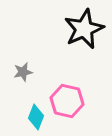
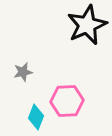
black star: moved 3 px right, 4 px up
pink hexagon: rotated 16 degrees counterclockwise
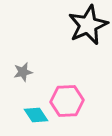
black star: moved 1 px right
cyan diamond: moved 2 px up; rotated 55 degrees counterclockwise
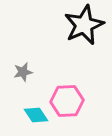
black star: moved 4 px left
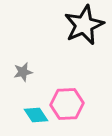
pink hexagon: moved 3 px down
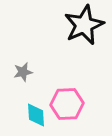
cyan diamond: rotated 30 degrees clockwise
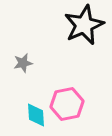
gray star: moved 9 px up
pink hexagon: rotated 8 degrees counterclockwise
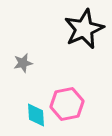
black star: moved 4 px down
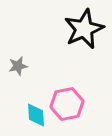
gray star: moved 5 px left, 3 px down
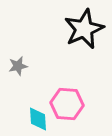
pink hexagon: rotated 16 degrees clockwise
cyan diamond: moved 2 px right, 4 px down
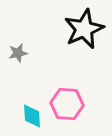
gray star: moved 13 px up
cyan diamond: moved 6 px left, 3 px up
